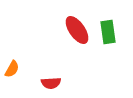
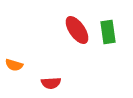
orange semicircle: moved 2 px right, 4 px up; rotated 78 degrees clockwise
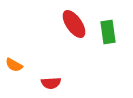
red ellipse: moved 3 px left, 6 px up
orange semicircle: rotated 12 degrees clockwise
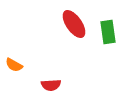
red semicircle: moved 2 px down
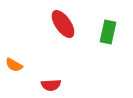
red ellipse: moved 11 px left
green rectangle: rotated 20 degrees clockwise
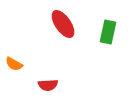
orange semicircle: moved 1 px up
red semicircle: moved 3 px left
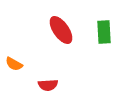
red ellipse: moved 2 px left, 6 px down
green rectangle: moved 4 px left; rotated 15 degrees counterclockwise
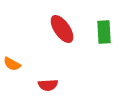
red ellipse: moved 1 px right, 1 px up
orange semicircle: moved 2 px left
